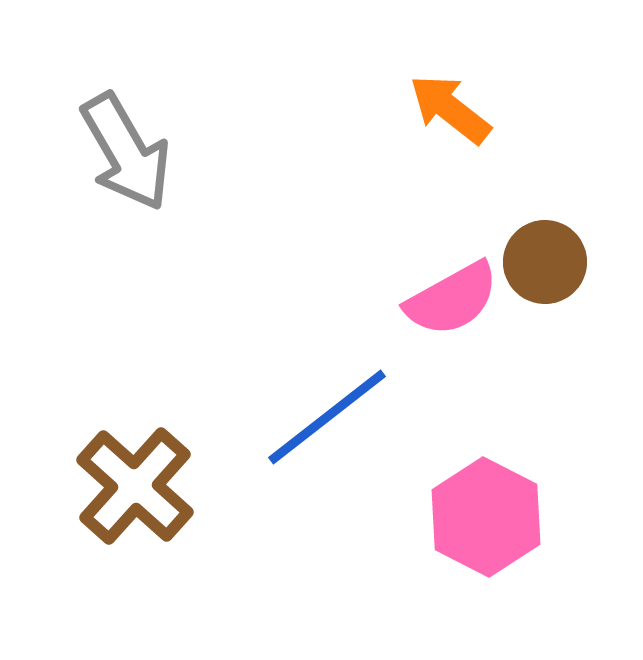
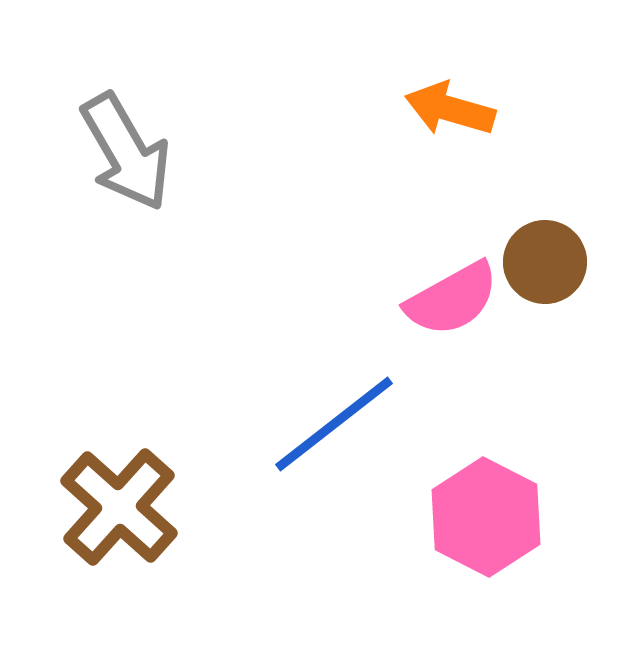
orange arrow: rotated 22 degrees counterclockwise
blue line: moved 7 px right, 7 px down
brown cross: moved 16 px left, 21 px down
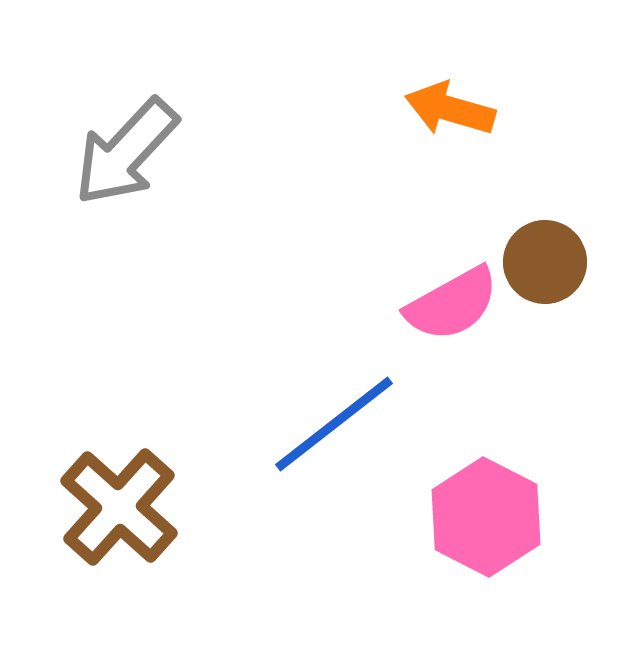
gray arrow: rotated 73 degrees clockwise
pink semicircle: moved 5 px down
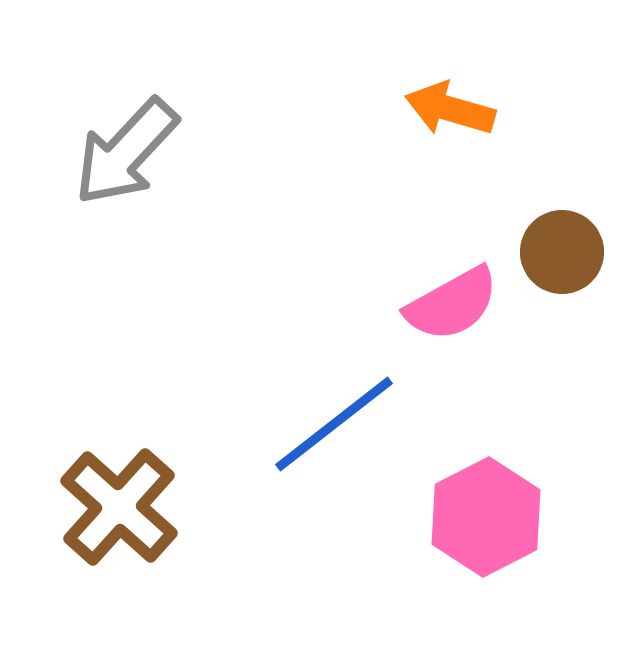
brown circle: moved 17 px right, 10 px up
pink hexagon: rotated 6 degrees clockwise
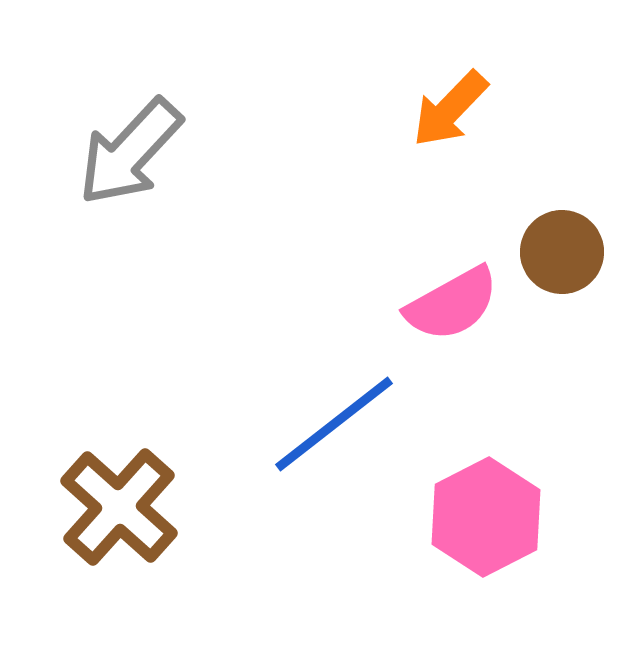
orange arrow: rotated 62 degrees counterclockwise
gray arrow: moved 4 px right
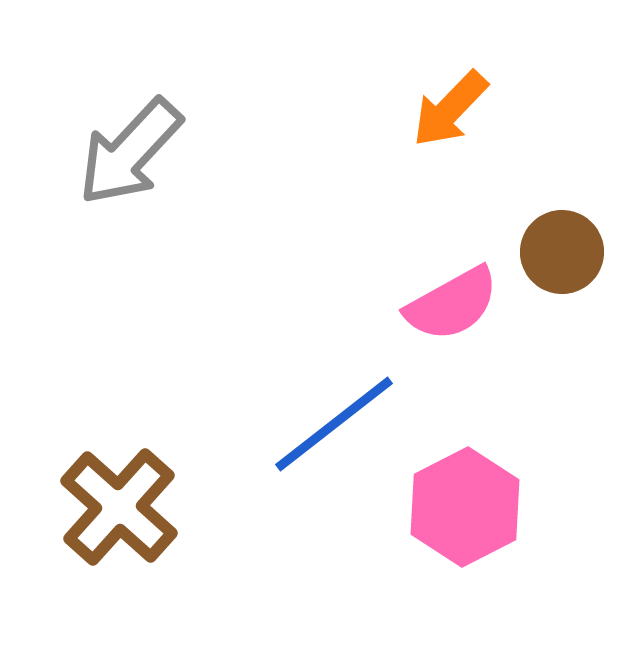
pink hexagon: moved 21 px left, 10 px up
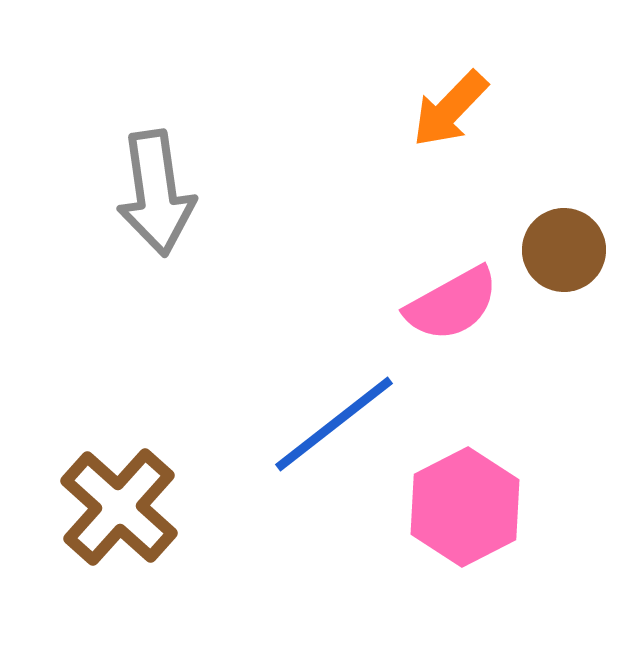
gray arrow: moved 26 px right, 41 px down; rotated 51 degrees counterclockwise
brown circle: moved 2 px right, 2 px up
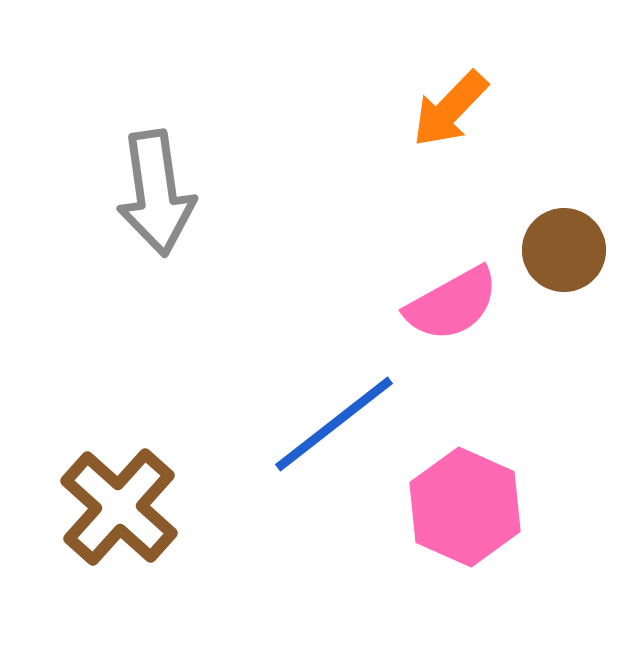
pink hexagon: rotated 9 degrees counterclockwise
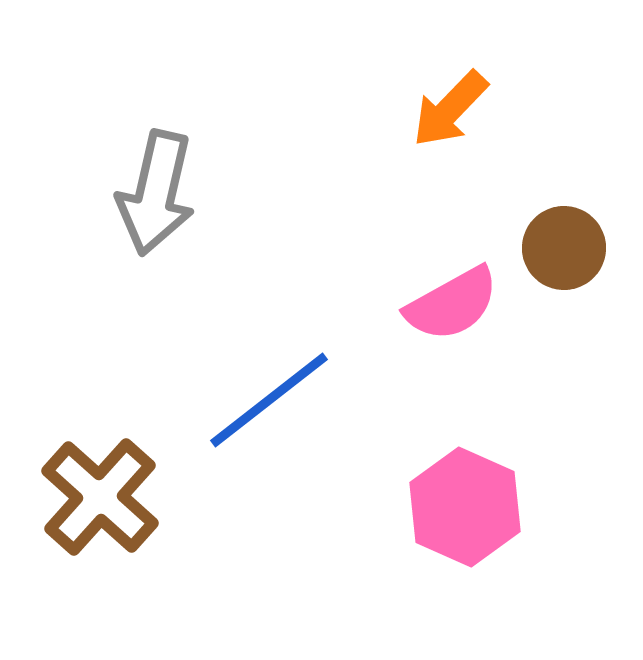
gray arrow: rotated 21 degrees clockwise
brown circle: moved 2 px up
blue line: moved 65 px left, 24 px up
brown cross: moved 19 px left, 10 px up
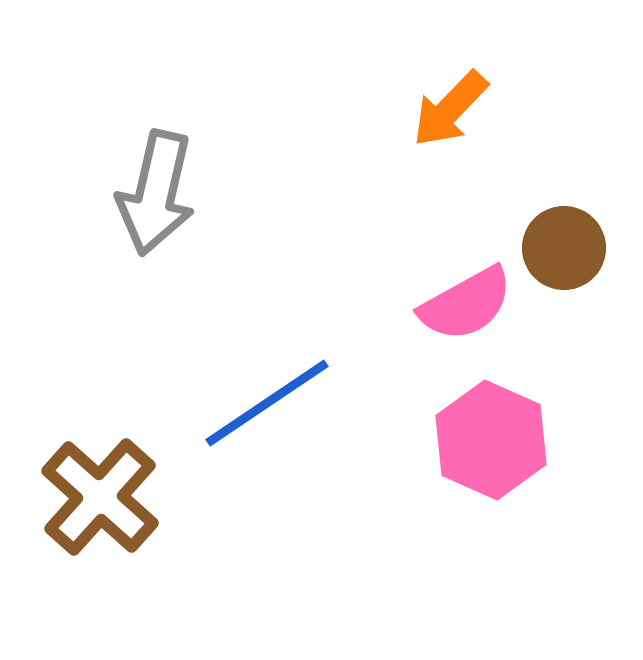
pink semicircle: moved 14 px right
blue line: moved 2 px left, 3 px down; rotated 4 degrees clockwise
pink hexagon: moved 26 px right, 67 px up
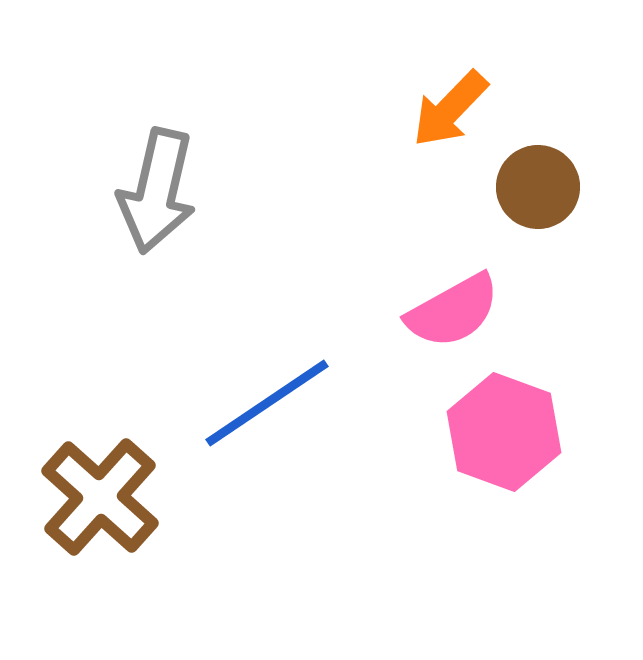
gray arrow: moved 1 px right, 2 px up
brown circle: moved 26 px left, 61 px up
pink semicircle: moved 13 px left, 7 px down
pink hexagon: moved 13 px right, 8 px up; rotated 4 degrees counterclockwise
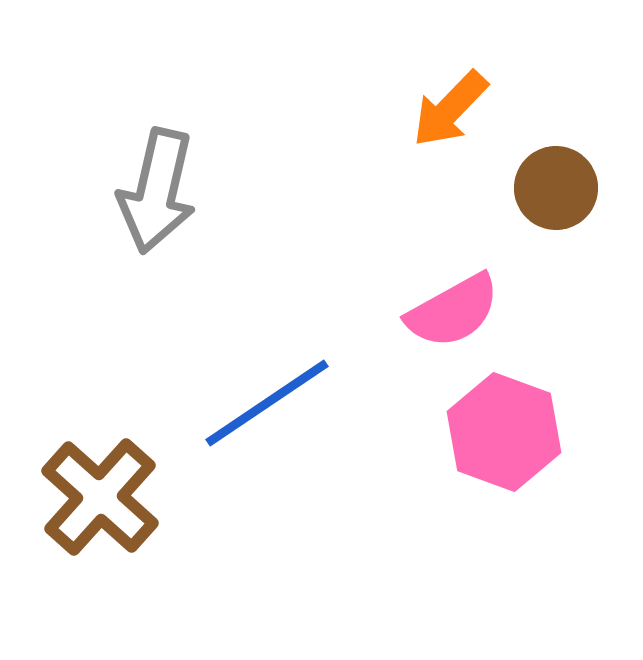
brown circle: moved 18 px right, 1 px down
